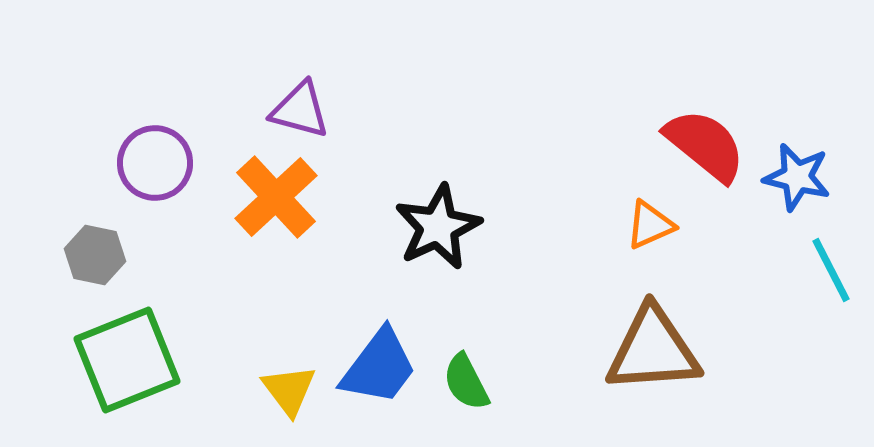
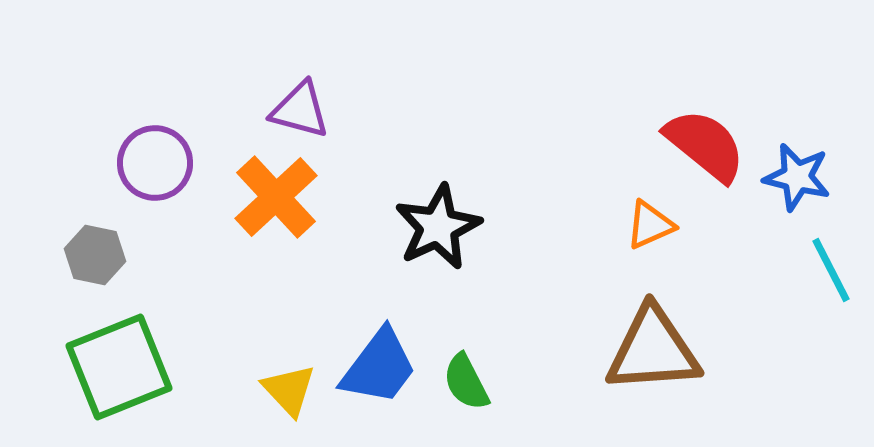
green square: moved 8 px left, 7 px down
yellow triangle: rotated 6 degrees counterclockwise
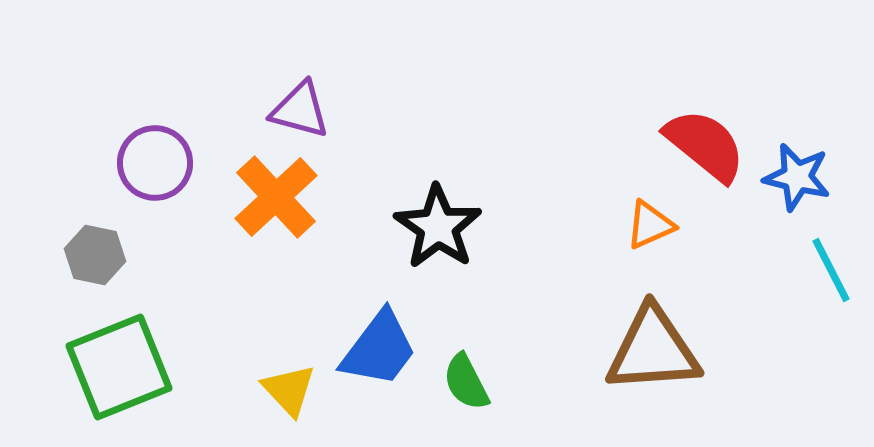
black star: rotated 12 degrees counterclockwise
blue trapezoid: moved 18 px up
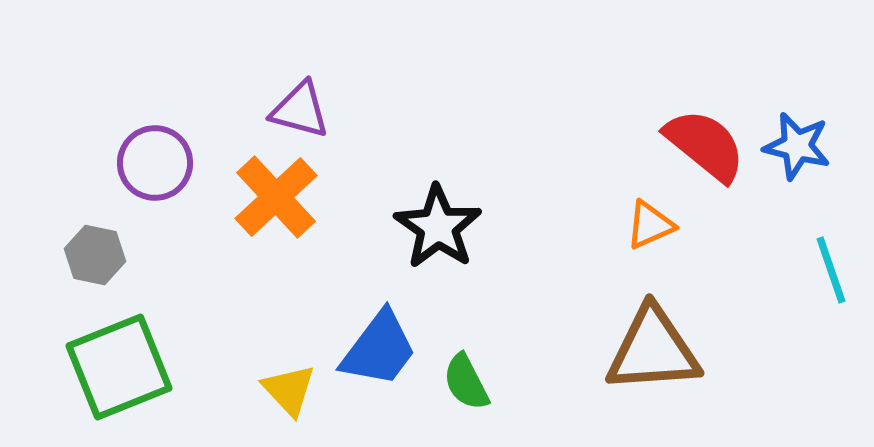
blue star: moved 31 px up
cyan line: rotated 8 degrees clockwise
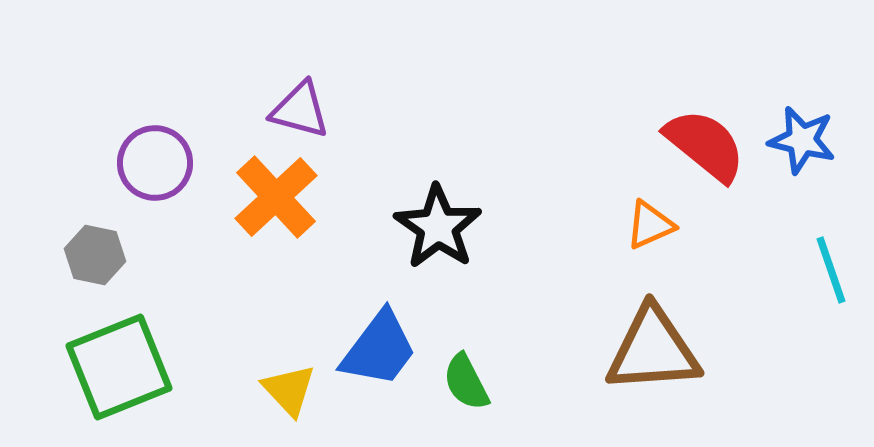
blue star: moved 5 px right, 6 px up
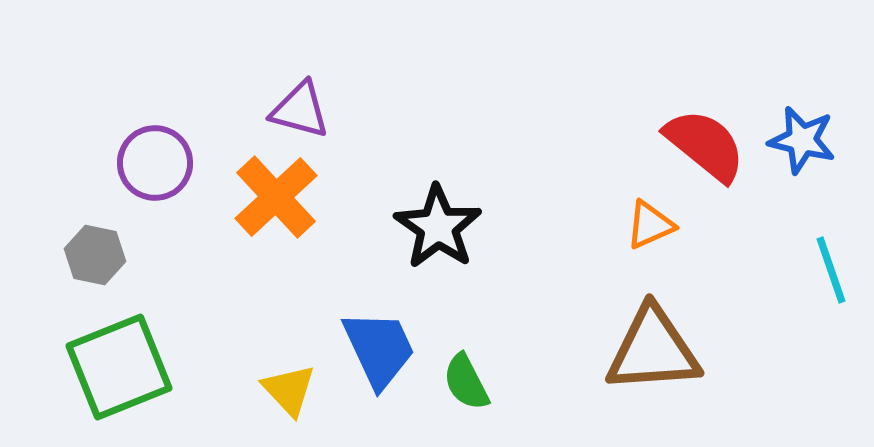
blue trapezoid: rotated 62 degrees counterclockwise
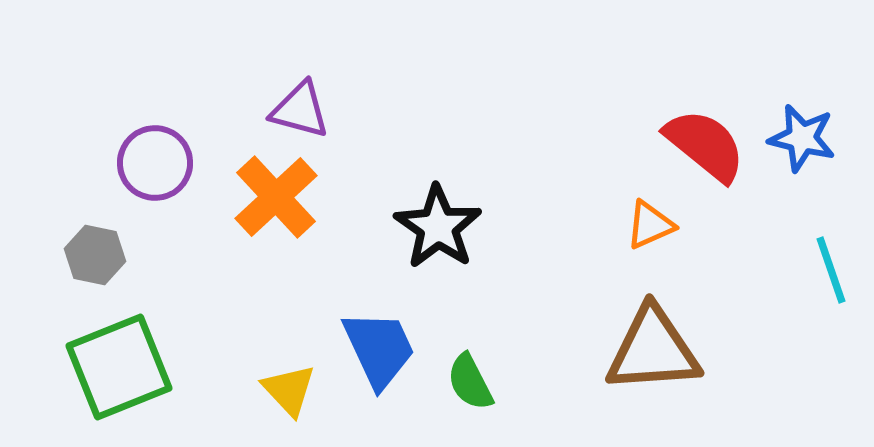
blue star: moved 2 px up
green semicircle: moved 4 px right
